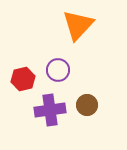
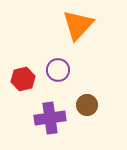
purple cross: moved 8 px down
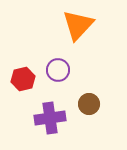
brown circle: moved 2 px right, 1 px up
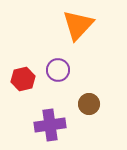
purple cross: moved 7 px down
